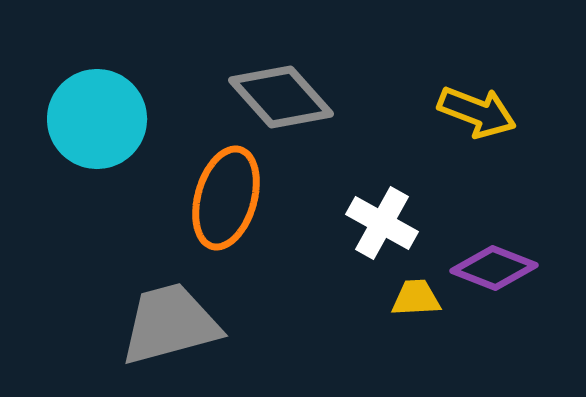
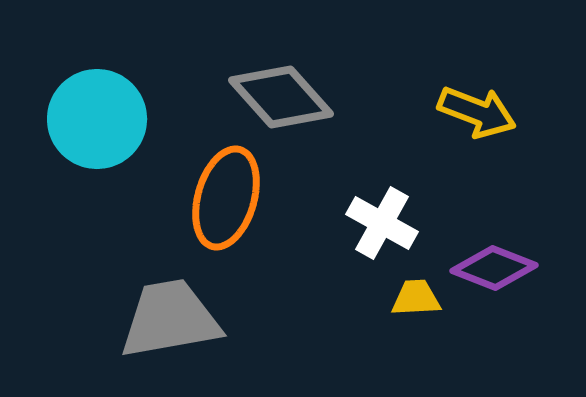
gray trapezoid: moved 5 px up; rotated 5 degrees clockwise
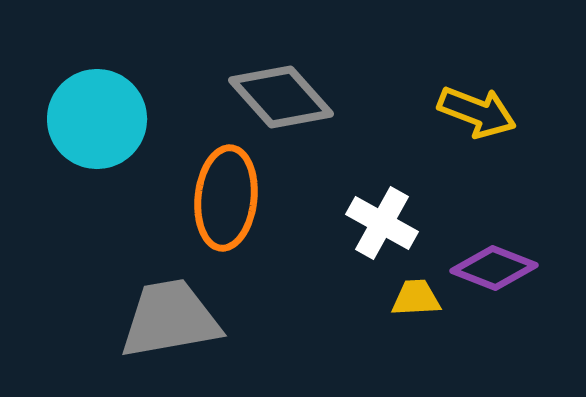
orange ellipse: rotated 10 degrees counterclockwise
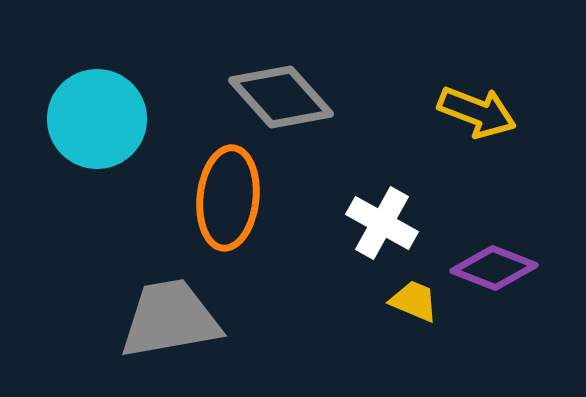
orange ellipse: moved 2 px right
yellow trapezoid: moved 2 px left, 3 px down; rotated 26 degrees clockwise
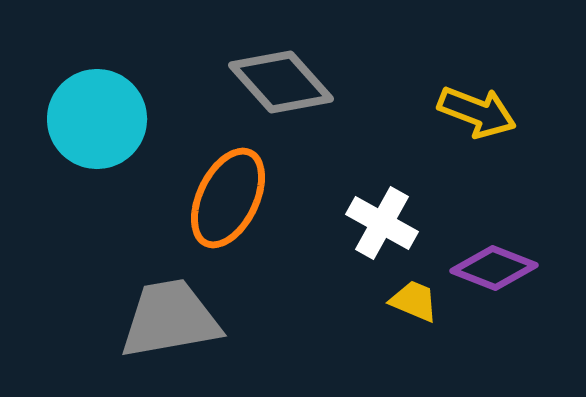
gray diamond: moved 15 px up
orange ellipse: rotated 20 degrees clockwise
